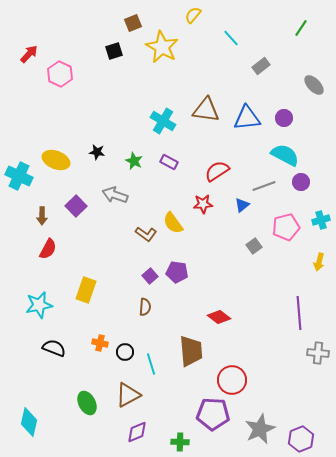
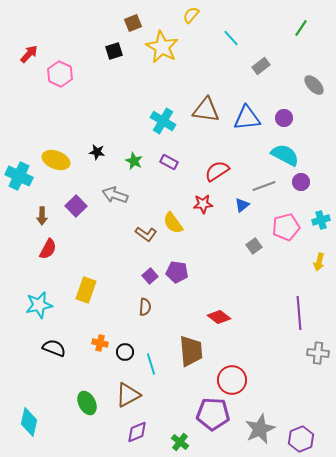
yellow semicircle at (193, 15): moved 2 px left
green cross at (180, 442): rotated 36 degrees clockwise
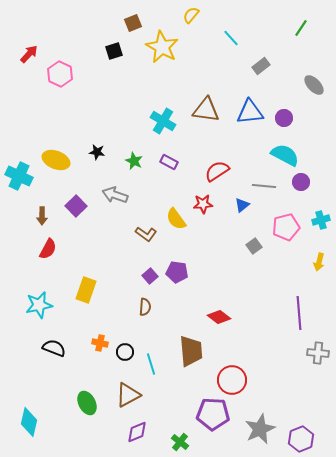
blue triangle at (247, 118): moved 3 px right, 6 px up
gray line at (264, 186): rotated 25 degrees clockwise
yellow semicircle at (173, 223): moved 3 px right, 4 px up
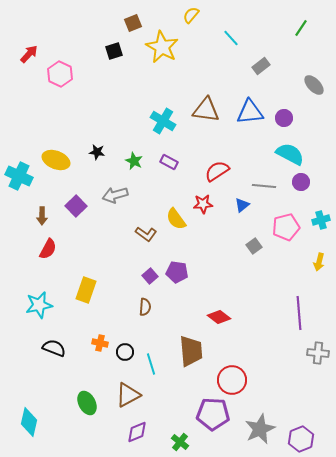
cyan semicircle at (285, 155): moved 5 px right, 1 px up
gray arrow at (115, 195): rotated 35 degrees counterclockwise
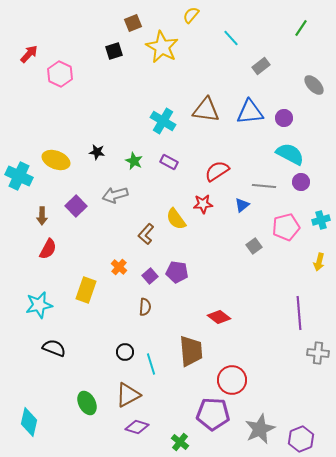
brown L-shape at (146, 234): rotated 95 degrees clockwise
orange cross at (100, 343): moved 19 px right, 76 px up; rotated 28 degrees clockwise
purple diamond at (137, 432): moved 5 px up; rotated 40 degrees clockwise
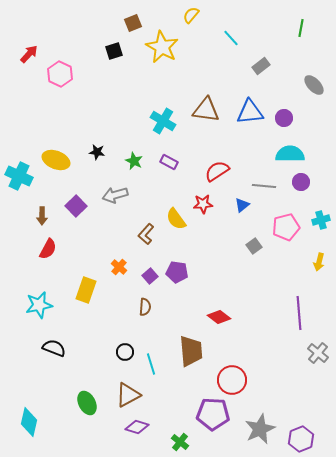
green line at (301, 28): rotated 24 degrees counterclockwise
cyan semicircle at (290, 154): rotated 28 degrees counterclockwise
gray cross at (318, 353): rotated 35 degrees clockwise
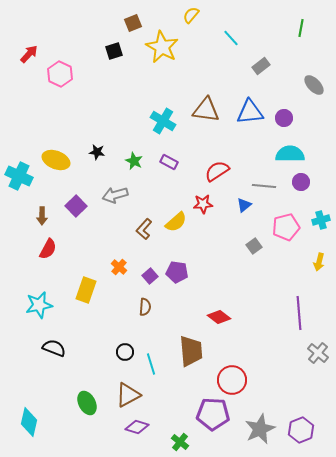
blue triangle at (242, 205): moved 2 px right
yellow semicircle at (176, 219): moved 3 px down; rotated 95 degrees counterclockwise
brown L-shape at (146, 234): moved 2 px left, 5 px up
purple hexagon at (301, 439): moved 9 px up
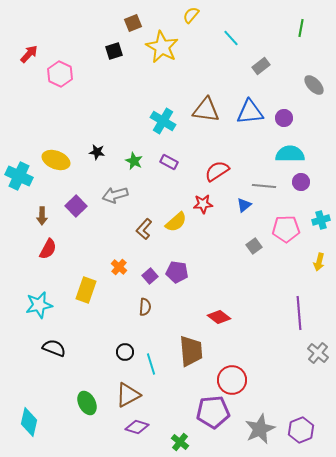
pink pentagon at (286, 227): moved 2 px down; rotated 12 degrees clockwise
purple pentagon at (213, 414): moved 2 px up; rotated 8 degrees counterclockwise
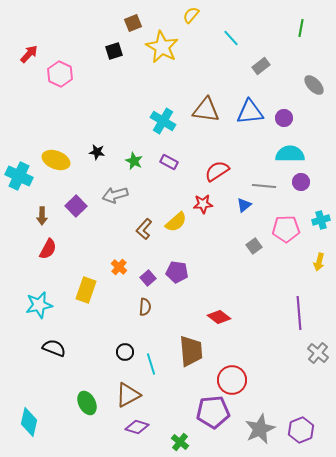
purple square at (150, 276): moved 2 px left, 2 px down
